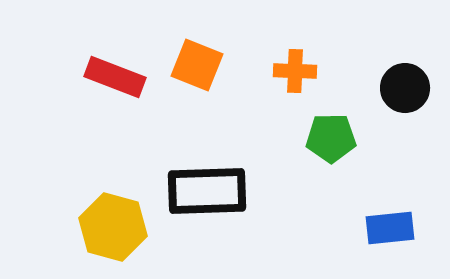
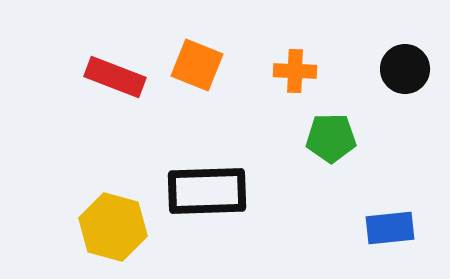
black circle: moved 19 px up
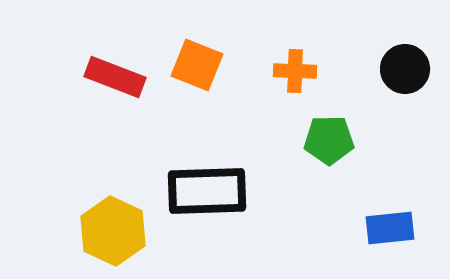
green pentagon: moved 2 px left, 2 px down
yellow hexagon: moved 4 px down; rotated 10 degrees clockwise
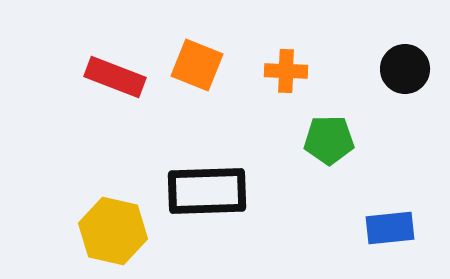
orange cross: moved 9 px left
yellow hexagon: rotated 12 degrees counterclockwise
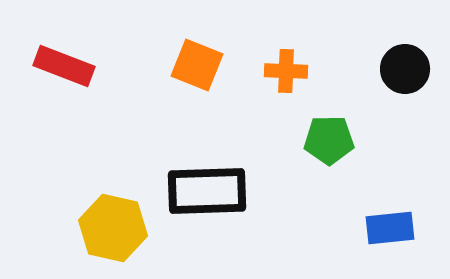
red rectangle: moved 51 px left, 11 px up
yellow hexagon: moved 3 px up
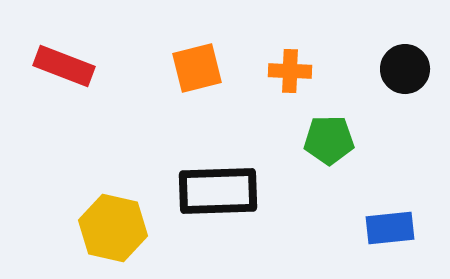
orange square: moved 3 px down; rotated 36 degrees counterclockwise
orange cross: moved 4 px right
black rectangle: moved 11 px right
